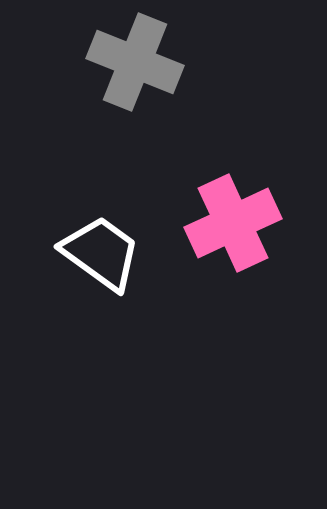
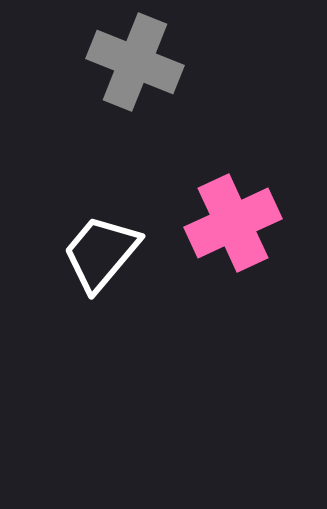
white trapezoid: rotated 86 degrees counterclockwise
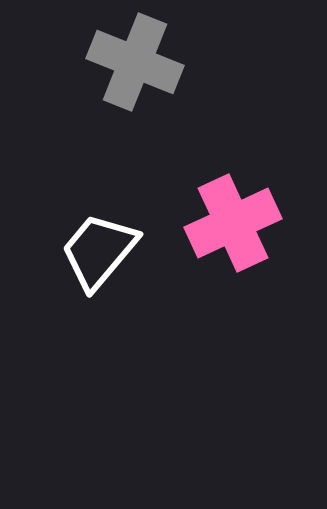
white trapezoid: moved 2 px left, 2 px up
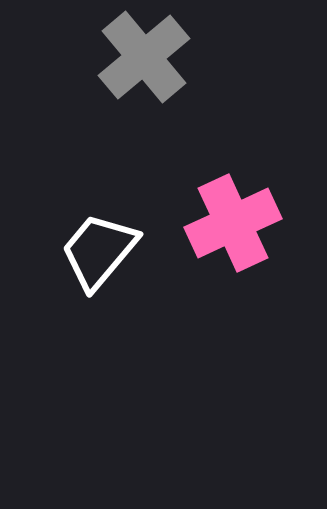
gray cross: moved 9 px right, 5 px up; rotated 28 degrees clockwise
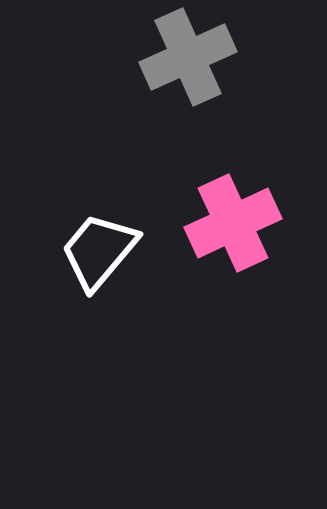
gray cross: moved 44 px right; rotated 16 degrees clockwise
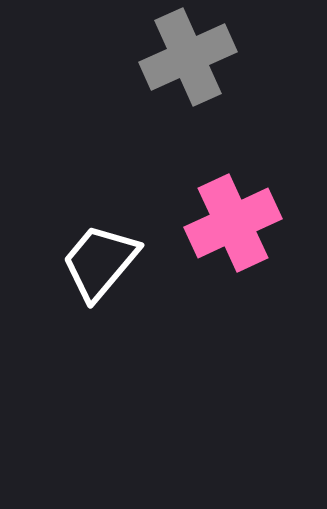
white trapezoid: moved 1 px right, 11 px down
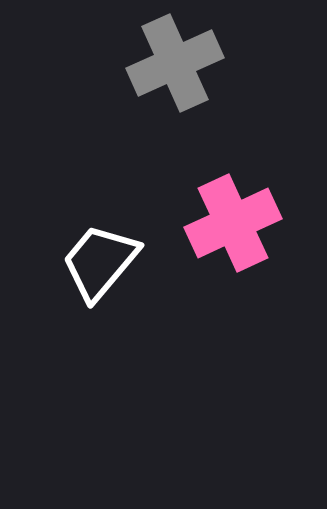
gray cross: moved 13 px left, 6 px down
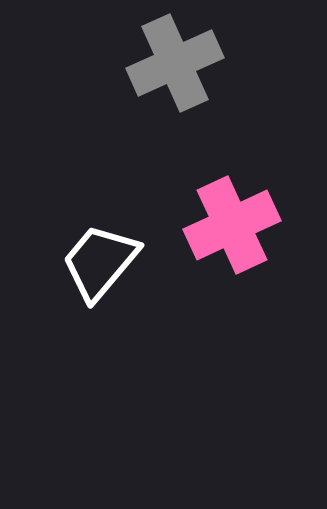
pink cross: moved 1 px left, 2 px down
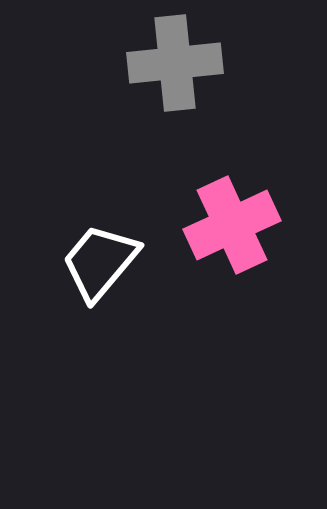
gray cross: rotated 18 degrees clockwise
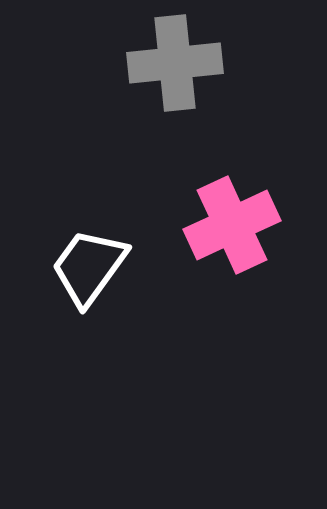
white trapezoid: moved 11 px left, 5 px down; rotated 4 degrees counterclockwise
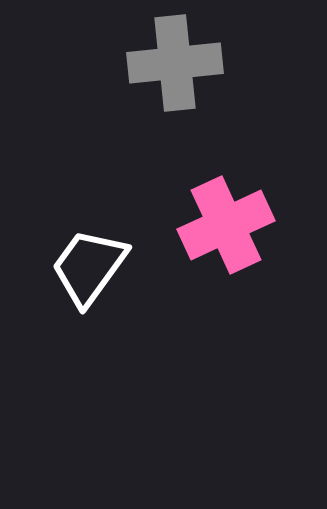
pink cross: moved 6 px left
